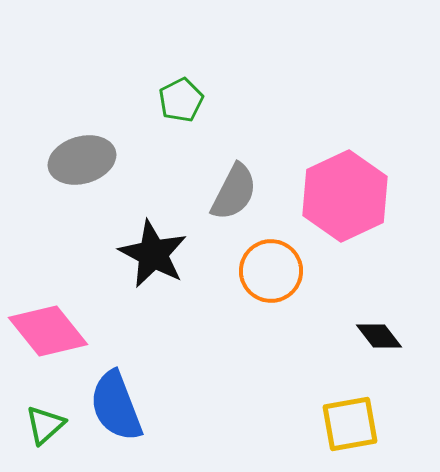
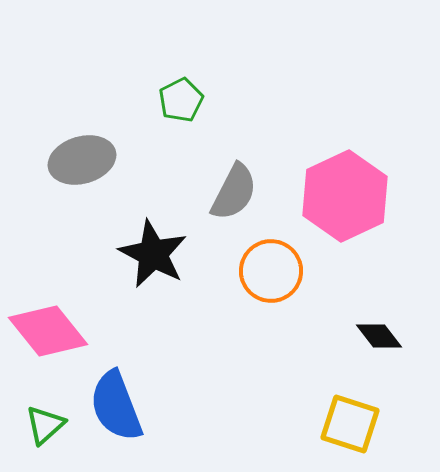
yellow square: rotated 28 degrees clockwise
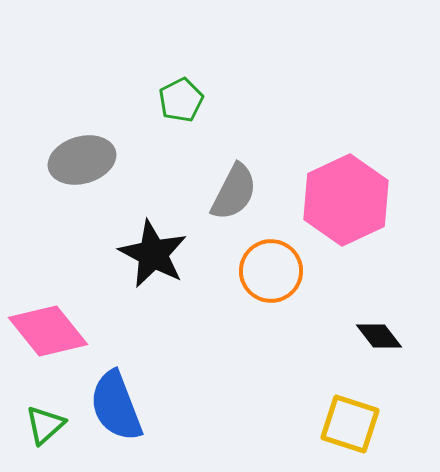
pink hexagon: moved 1 px right, 4 px down
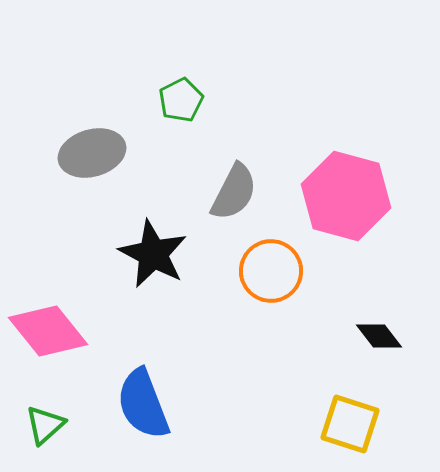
gray ellipse: moved 10 px right, 7 px up
pink hexagon: moved 4 px up; rotated 20 degrees counterclockwise
blue semicircle: moved 27 px right, 2 px up
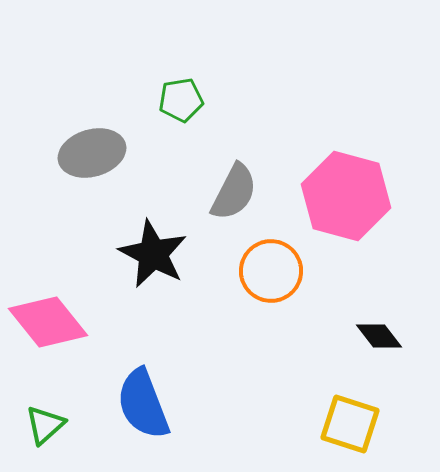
green pentagon: rotated 18 degrees clockwise
pink diamond: moved 9 px up
